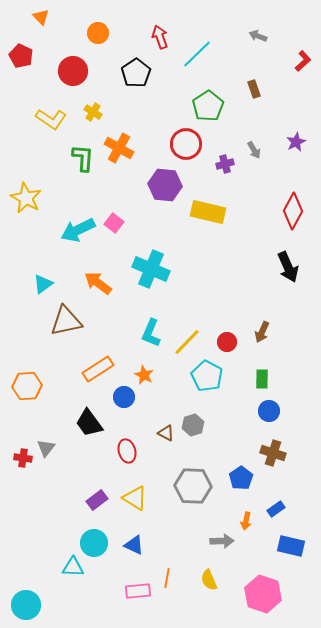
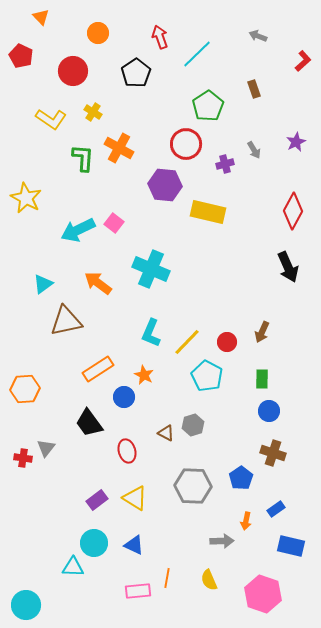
orange hexagon at (27, 386): moved 2 px left, 3 px down
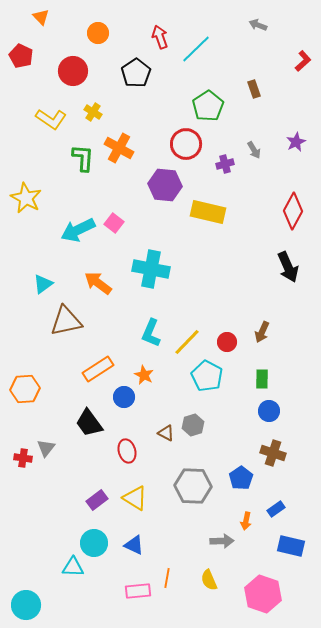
gray arrow at (258, 36): moved 11 px up
cyan line at (197, 54): moved 1 px left, 5 px up
cyan cross at (151, 269): rotated 12 degrees counterclockwise
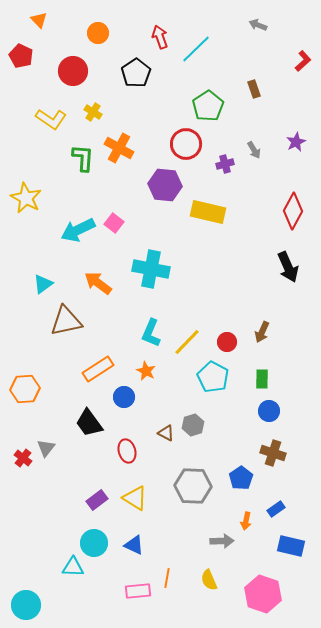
orange triangle at (41, 17): moved 2 px left, 3 px down
orange star at (144, 375): moved 2 px right, 4 px up
cyan pentagon at (207, 376): moved 6 px right, 1 px down
red cross at (23, 458): rotated 30 degrees clockwise
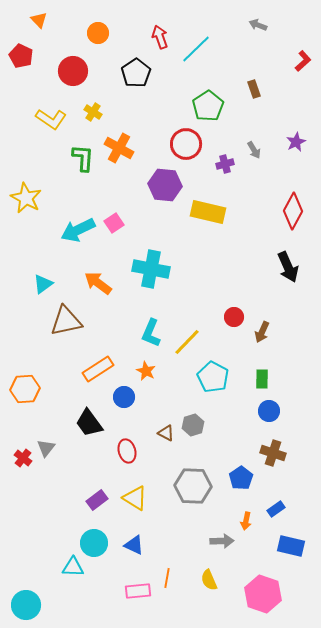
pink square at (114, 223): rotated 18 degrees clockwise
red circle at (227, 342): moved 7 px right, 25 px up
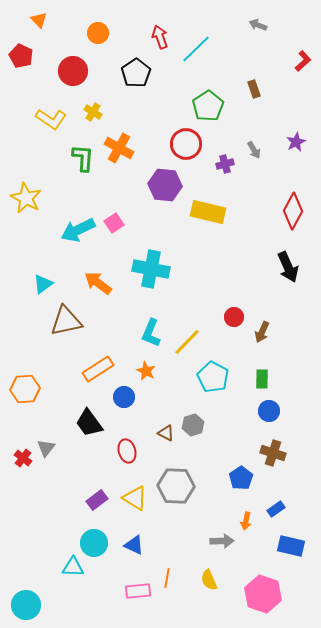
gray hexagon at (193, 486): moved 17 px left
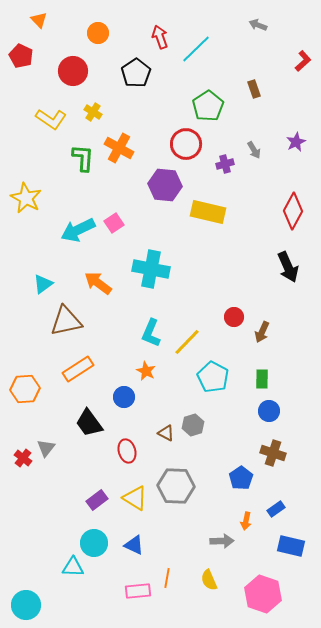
orange rectangle at (98, 369): moved 20 px left
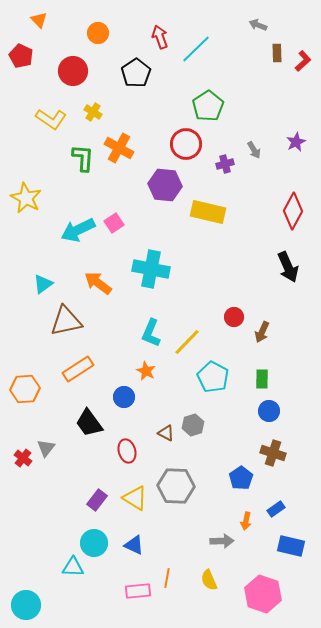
brown rectangle at (254, 89): moved 23 px right, 36 px up; rotated 18 degrees clockwise
purple rectangle at (97, 500): rotated 15 degrees counterclockwise
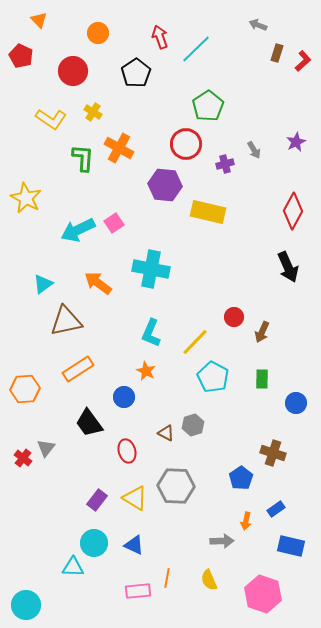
brown rectangle at (277, 53): rotated 18 degrees clockwise
yellow line at (187, 342): moved 8 px right
blue circle at (269, 411): moved 27 px right, 8 px up
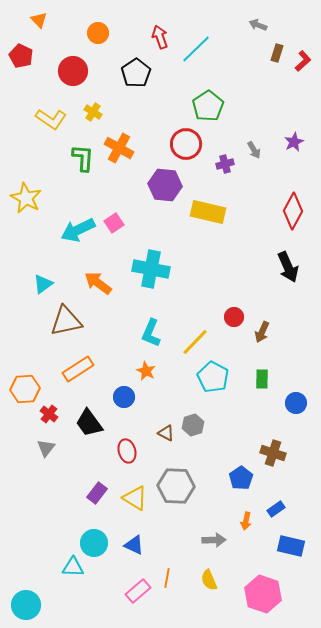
purple star at (296, 142): moved 2 px left
red cross at (23, 458): moved 26 px right, 44 px up
purple rectangle at (97, 500): moved 7 px up
gray arrow at (222, 541): moved 8 px left, 1 px up
pink rectangle at (138, 591): rotated 35 degrees counterclockwise
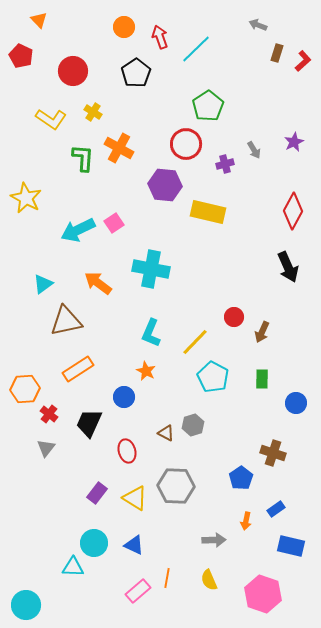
orange circle at (98, 33): moved 26 px right, 6 px up
black trapezoid at (89, 423): rotated 60 degrees clockwise
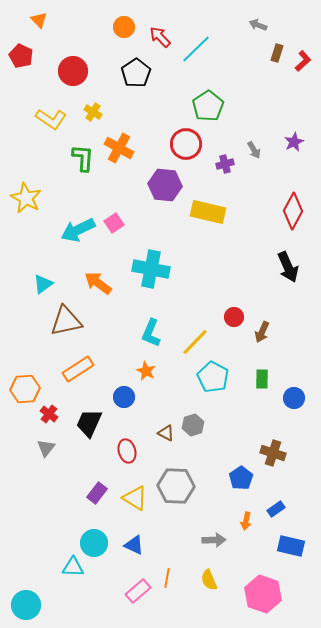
red arrow at (160, 37): rotated 25 degrees counterclockwise
blue circle at (296, 403): moved 2 px left, 5 px up
